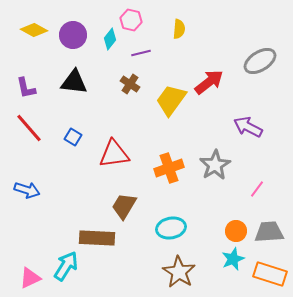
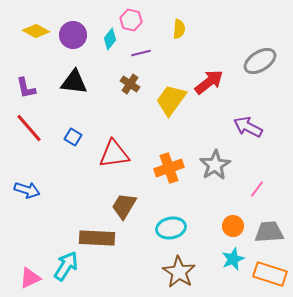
yellow diamond: moved 2 px right, 1 px down
orange circle: moved 3 px left, 5 px up
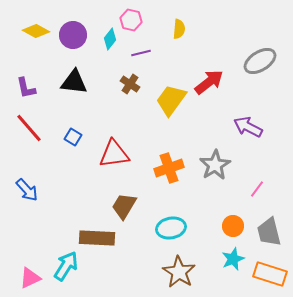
blue arrow: rotated 30 degrees clockwise
gray trapezoid: rotated 100 degrees counterclockwise
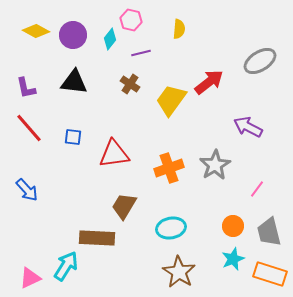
blue square: rotated 24 degrees counterclockwise
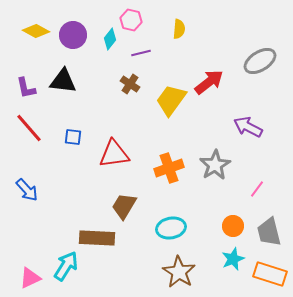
black triangle: moved 11 px left, 1 px up
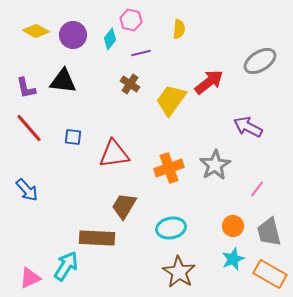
orange rectangle: rotated 12 degrees clockwise
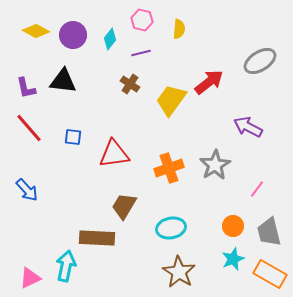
pink hexagon: moved 11 px right
cyan arrow: rotated 20 degrees counterclockwise
